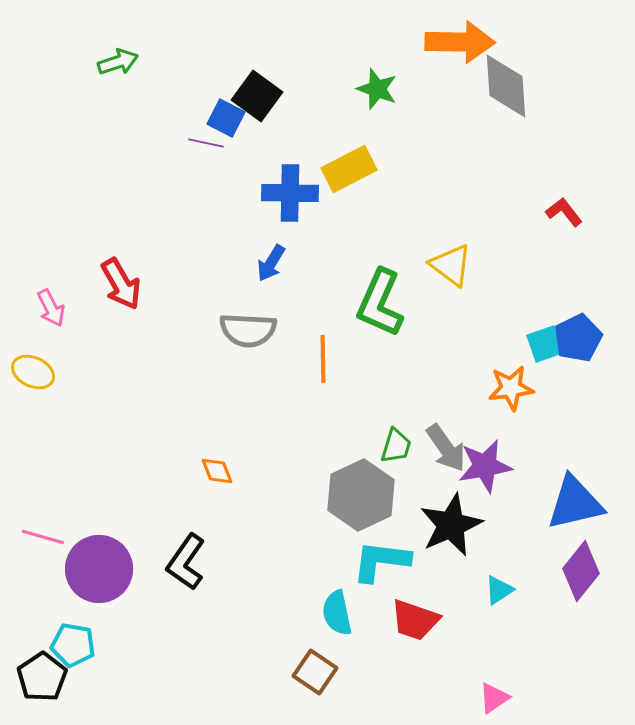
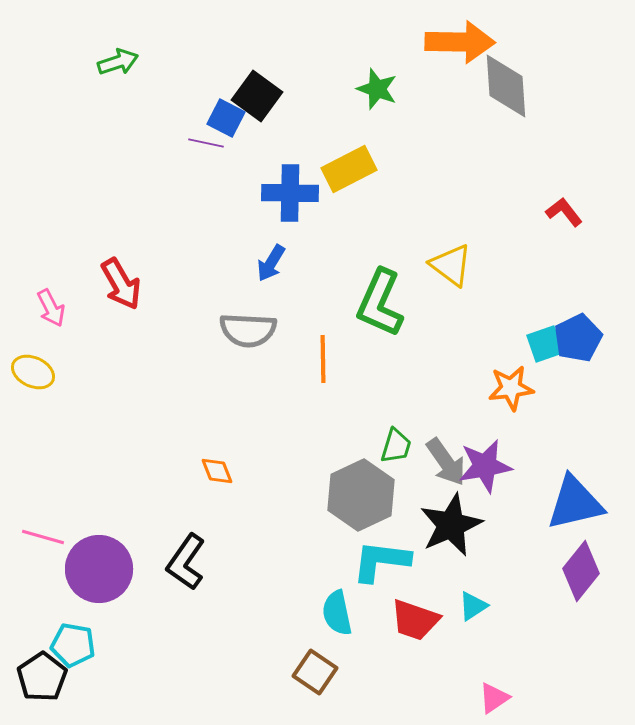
gray arrow: moved 14 px down
cyan triangle: moved 26 px left, 16 px down
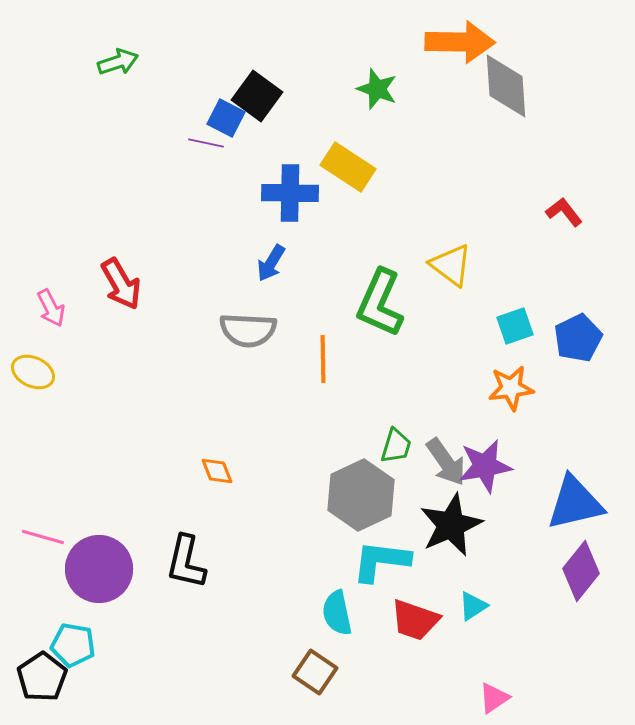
yellow rectangle: moved 1 px left, 2 px up; rotated 60 degrees clockwise
cyan square: moved 30 px left, 18 px up
black L-shape: rotated 22 degrees counterclockwise
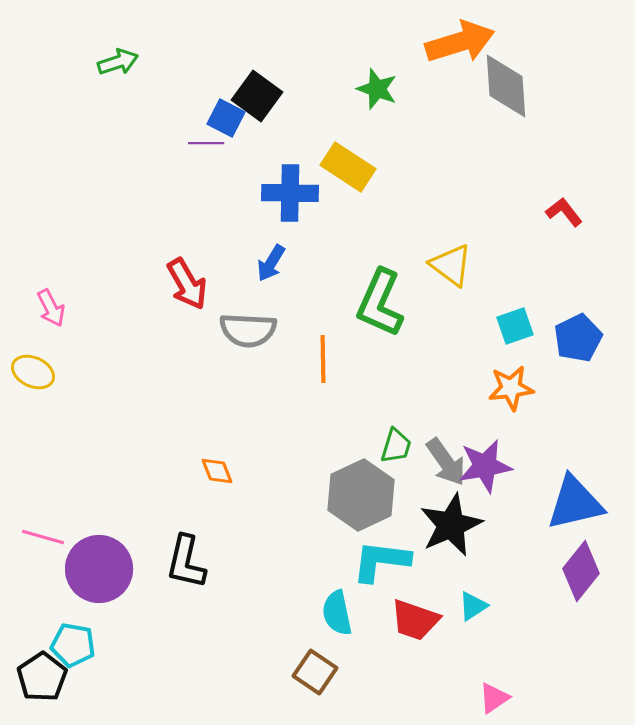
orange arrow: rotated 18 degrees counterclockwise
purple line: rotated 12 degrees counterclockwise
red arrow: moved 66 px right
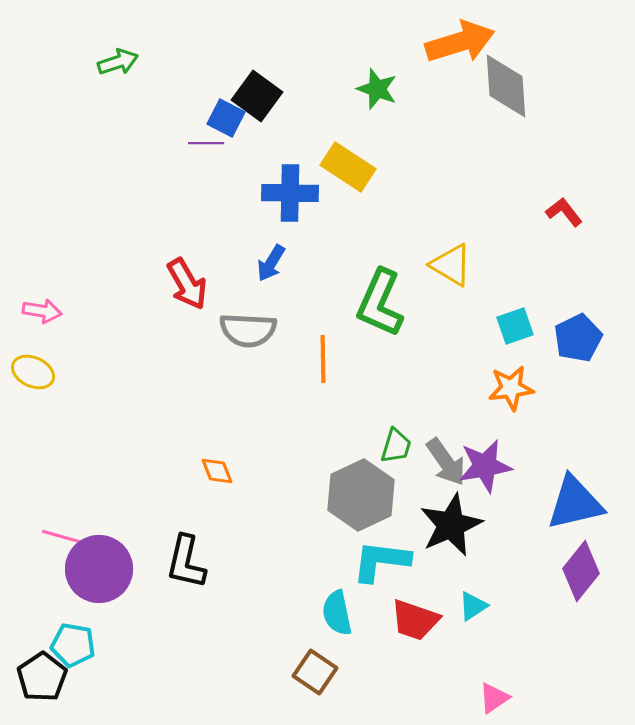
yellow triangle: rotated 6 degrees counterclockwise
pink arrow: moved 9 px left, 3 px down; rotated 54 degrees counterclockwise
pink line: moved 20 px right
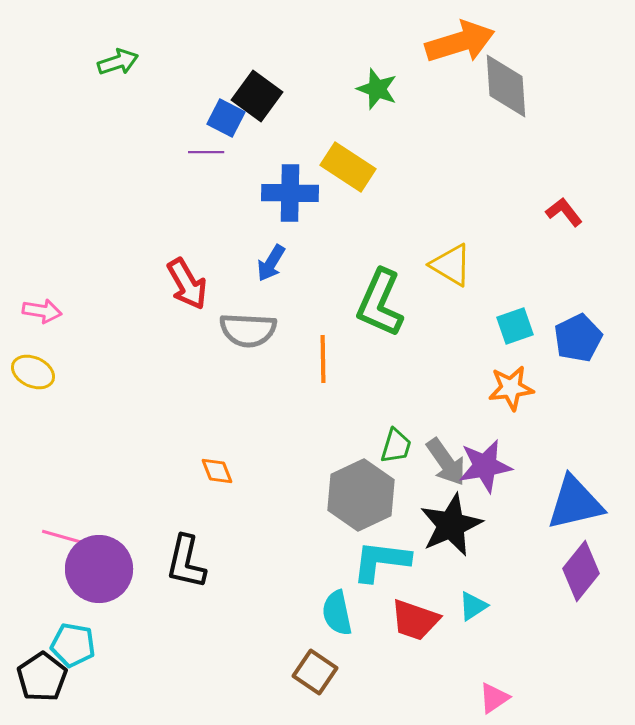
purple line: moved 9 px down
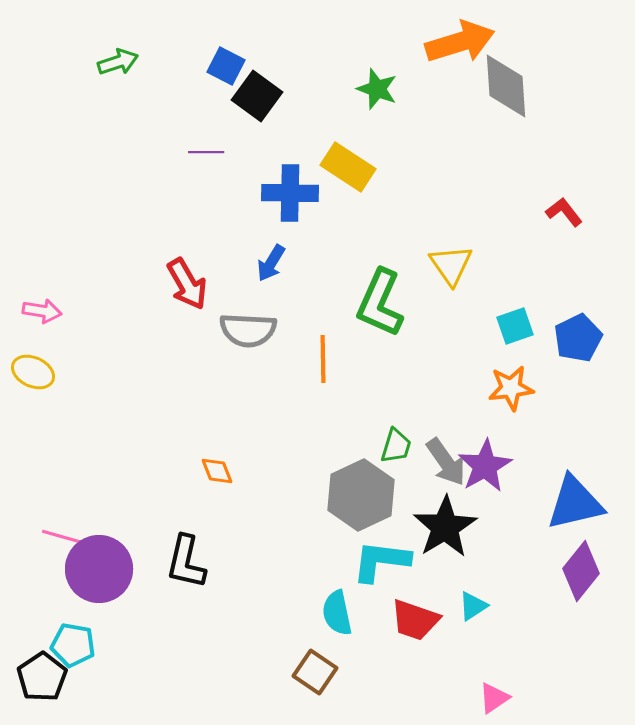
blue square: moved 52 px up
yellow triangle: rotated 24 degrees clockwise
purple star: rotated 20 degrees counterclockwise
black star: moved 6 px left, 2 px down; rotated 8 degrees counterclockwise
